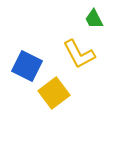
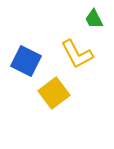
yellow L-shape: moved 2 px left
blue square: moved 1 px left, 5 px up
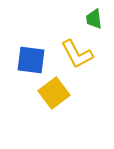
green trapezoid: rotated 20 degrees clockwise
blue square: moved 5 px right, 1 px up; rotated 20 degrees counterclockwise
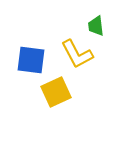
green trapezoid: moved 2 px right, 7 px down
yellow square: moved 2 px right, 1 px up; rotated 12 degrees clockwise
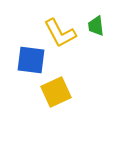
yellow L-shape: moved 17 px left, 21 px up
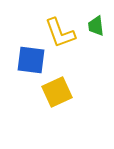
yellow L-shape: rotated 8 degrees clockwise
yellow square: moved 1 px right
